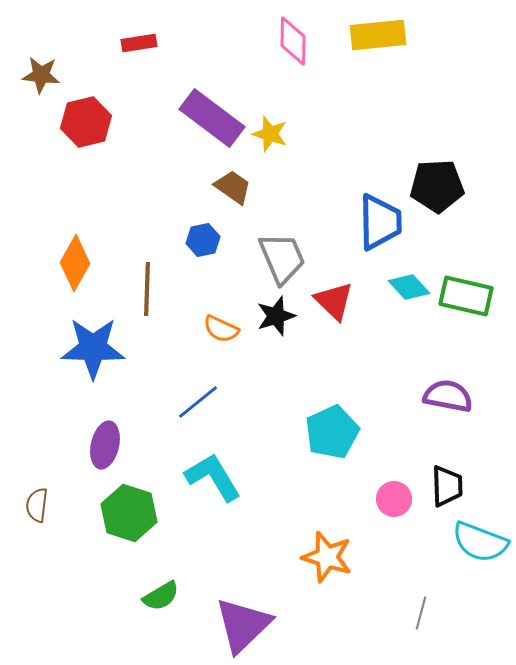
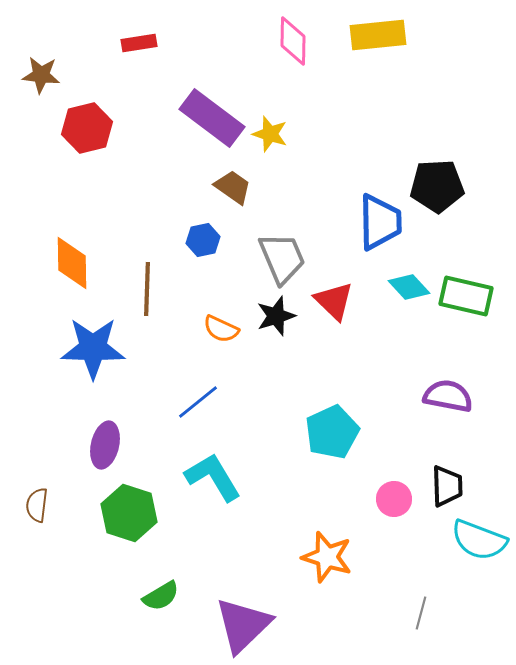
red hexagon: moved 1 px right, 6 px down
orange diamond: moved 3 px left; rotated 30 degrees counterclockwise
cyan semicircle: moved 1 px left, 2 px up
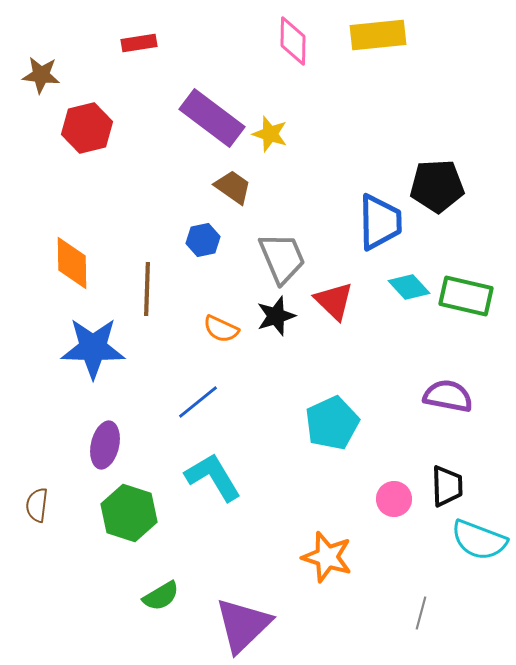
cyan pentagon: moved 9 px up
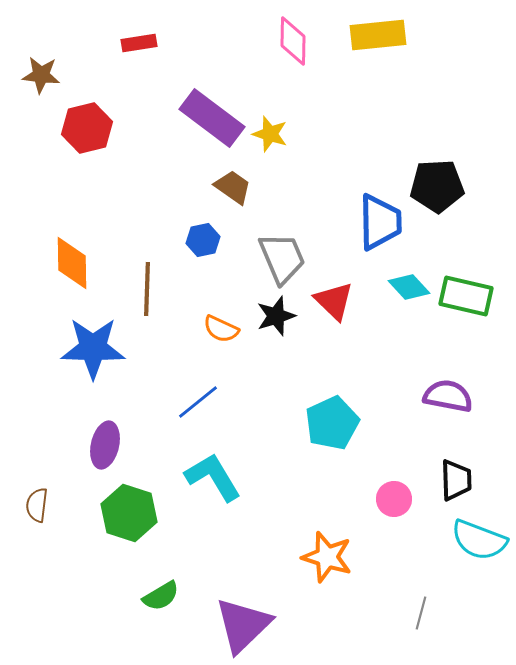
black trapezoid: moved 9 px right, 6 px up
